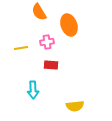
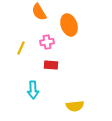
yellow line: rotated 56 degrees counterclockwise
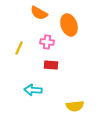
orange semicircle: moved 1 px down; rotated 30 degrees counterclockwise
pink cross: rotated 16 degrees clockwise
yellow line: moved 2 px left
cyan arrow: rotated 96 degrees clockwise
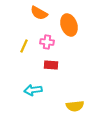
yellow line: moved 5 px right, 2 px up
cyan arrow: rotated 12 degrees counterclockwise
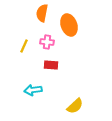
orange semicircle: moved 3 px right; rotated 72 degrees clockwise
yellow semicircle: rotated 36 degrees counterclockwise
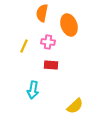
pink cross: moved 1 px right
cyan arrow: rotated 72 degrees counterclockwise
